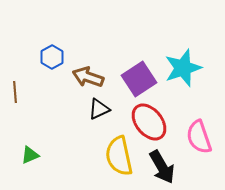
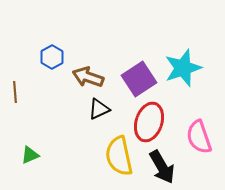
red ellipse: rotated 57 degrees clockwise
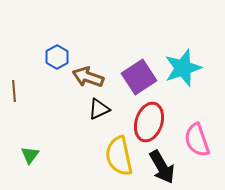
blue hexagon: moved 5 px right
purple square: moved 2 px up
brown line: moved 1 px left, 1 px up
pink semicircle: moved 2 px left, 3 px down
green triangle: rotated 30 degrees counterclockwise
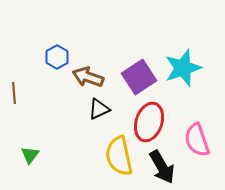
brown line: moved 2 px down
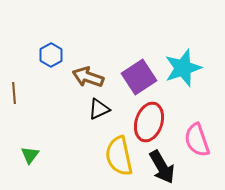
blue hexagon: moved 6 px left, 2 px up
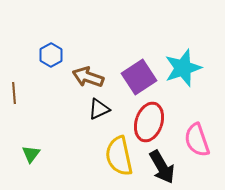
green triangle: moved 1 px right, 1 px up
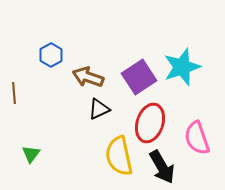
cyan star: moved 1 px left, 1 px up
red ellipse: moved 1 px right, 1 px down
pink semicircle: moved 2 px up
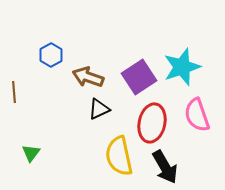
brown line: moved 1 px up
red ellipse: moved 2 px right; rotated 6 degrees counterclockwise
pink semicircle: moved 23 px up
green triangle: moved 1 px up
black arrow: moved 3 px right
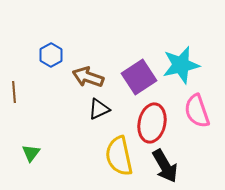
cyan star: moved 1 px left, 2 px up; rotated 6 degrees clockwise
pink semicircle: moved 4 px up
black arrow: moved 1 px up
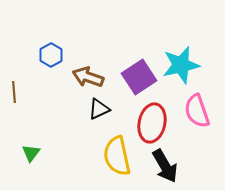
yellow semicircle: moved 2 px left
